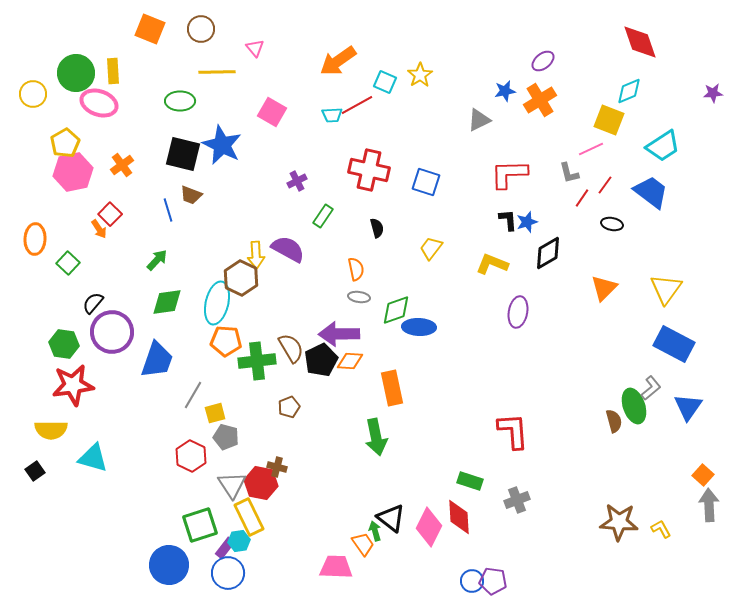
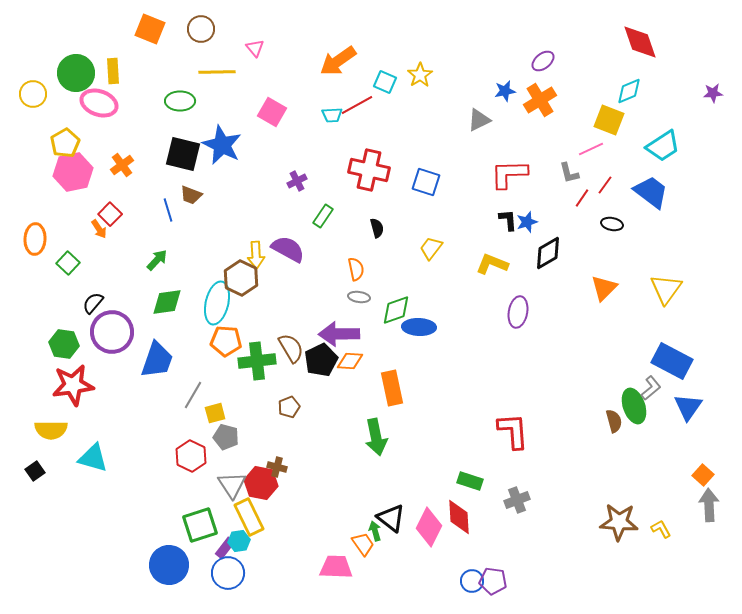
blue rectangle at (674, 344): moved 2 px left, 17 px down
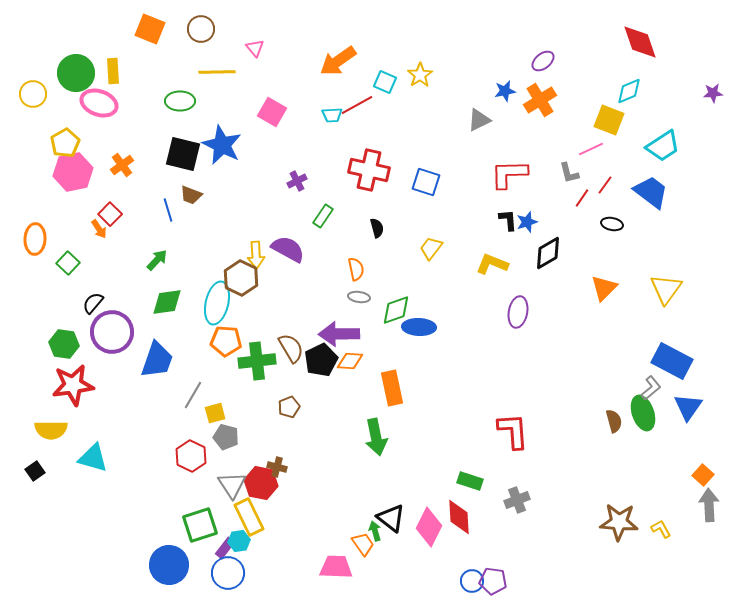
green ellipse at (634, 406): moved 9 px right, 7 px down
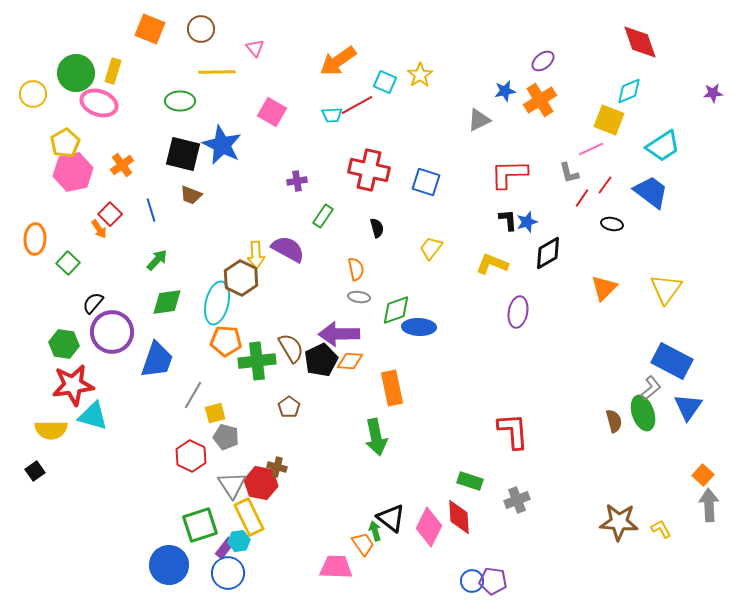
yellow rectangle at (113, 71): rotated 20 degrees clockwise
purple cross at (297, 181): rotated 18 degrees clockwise
blue line at (168, 210): moved 17 px left
brown pentagon at (289, 407): rotated 15 degrees counterclockwise
cyan triangle at (93, 458): moved 42 px up
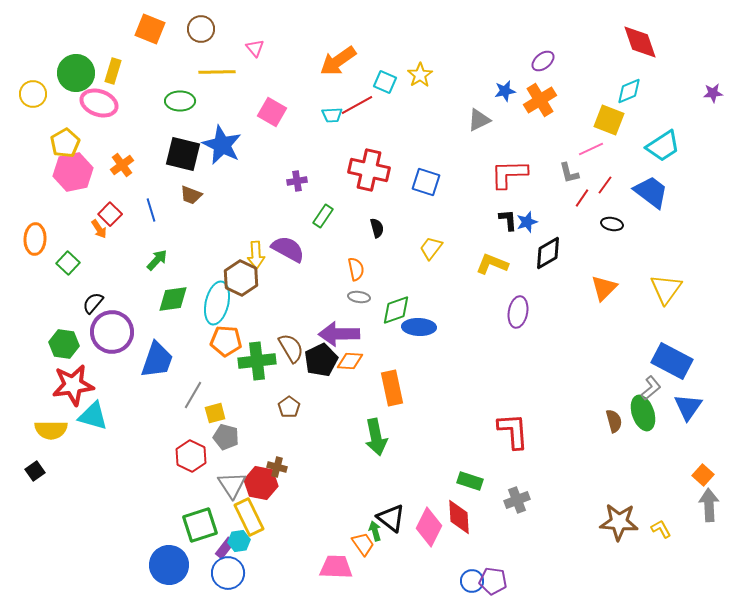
green diamond at (167, 302): moved 6 px right, 3 px up
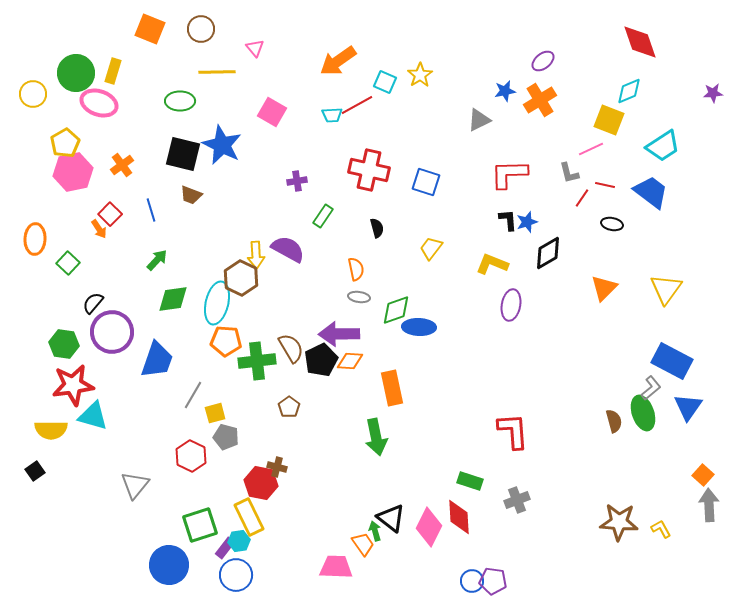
red line at (605, 185): rotated 66 degrees clockwise
purple ellipse at (518, 312): moved 7 px left, 7 px up
gray triangle at (232, 485): moved 97 px left; rotated 12 degrees clockwise
blue circle at (228, 573): moved 8 px right, 2 px down
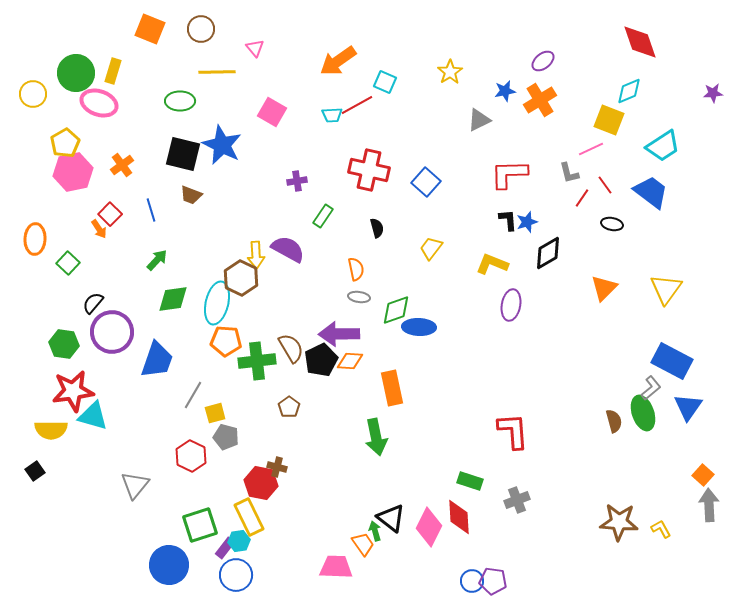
yellow star at (420, 75): moved 30 px right, 3 px up
blue square at (426, 182): rotated 24 degrees clockwise
red line at (605, 185): rotated 42 degrees clockwise
red star at (73, 385): moved 6 px down
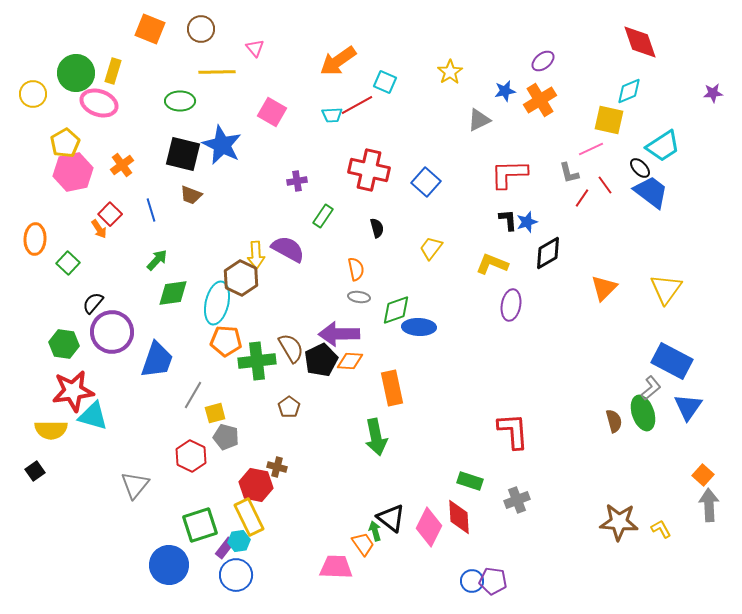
yellow square at (609, 120): rotated 8 degrees counterclockwise
black ellipse at (612, 224): moved 28 px right, 56 px up; rotated 35 degrees clockwise
green diamond at (173, 299): moved 6 px up
red hexagon at (261, 483): moved 5 px left, 2 px down
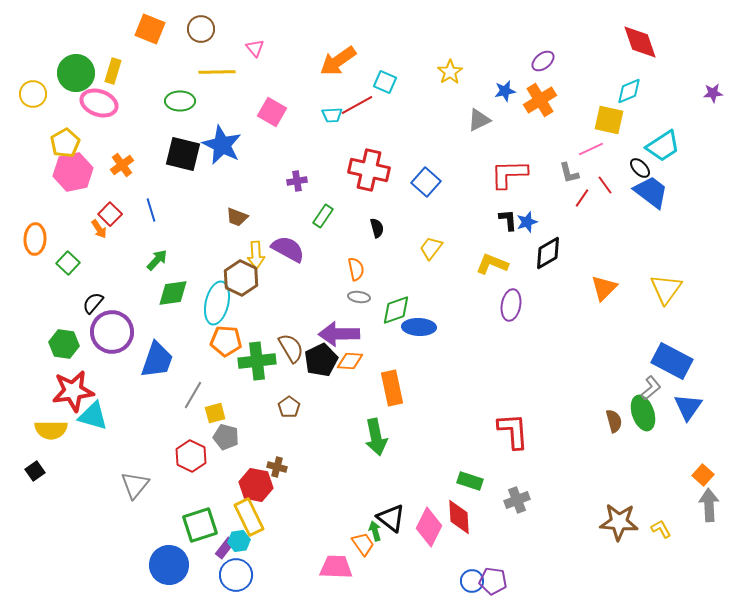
brown trapezoid at (191, 195): moved 46 px right, 22 px down
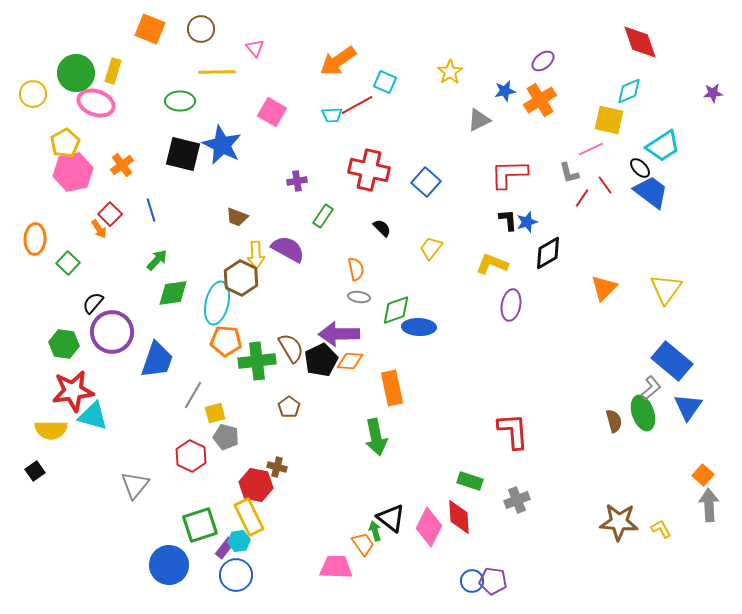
pink ellipse at (99, 103): moved 3 px left
black semicircle at (377, 228): moved 5 px right; rotated 30 degrees counterclockwise
blue rectangle at (672, 361): rotated 12 degrees clockwise
